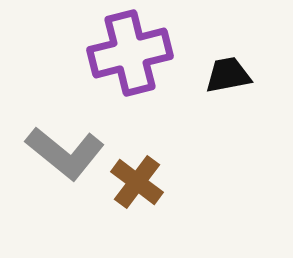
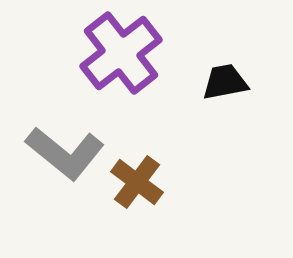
purple cross: moved 9 px left; rotated 24 degrees counterclockwise
black trapezoid: moved 3 px left, 7 px down
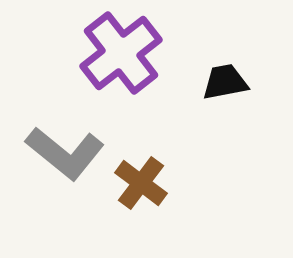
brown cross: moved 4 px right, 1 px down
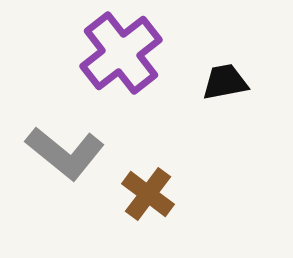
brown cross: moved 7 px right, 11 px down
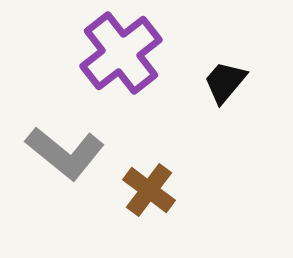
black trapezoid: rotated 39 degrees counterclockwise
brown cross: moved 1 px right, 4 px up
